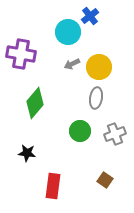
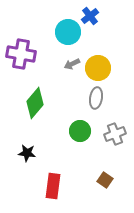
yellow circle: moved 1 px left, 1 px down
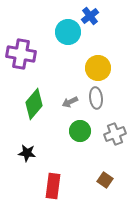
gray arrow: moved 2 px left, 38 px down
gray ellipse: rotated 15 degrees counterclockwise
green diamond: moved 1 px left, 1 px down
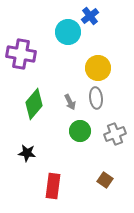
gray arrow: rotated 91 degrees counterclockwise
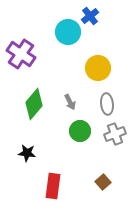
purple cross: rotated 24 degrees clockwise
gray ellipse: moved 11 px right, 6 px down
brown square: moved 2 px left, 2 px down; rotated 14 degrees clockwise
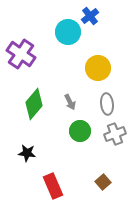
red rectangle: rotated 30 degrees counterclockwise
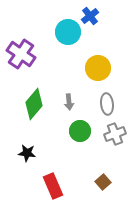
gray arrow: moved 1 px left; rotated 21 degrees clockwise
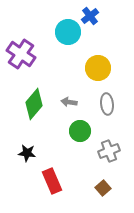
gray arrow: rotated 105 degrees clockwise
gray cross: moved 6 px left, 17 px down
brown square: moved 6 px down
red rectangle: moved 1 px left, 5 px up
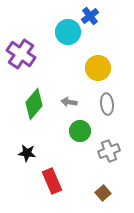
brown square: moved 5 px down
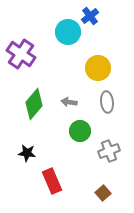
gray ellipse: moved 2 px up
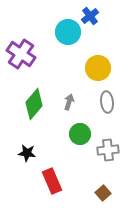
gray arrow: rotated 98 degrees clockwise
green circle: moved 3 px down
gray cross: moved 1 px left, 1 px up; rotated 15 degrees clockwise
